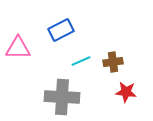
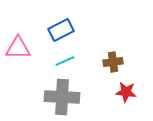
cyan line: moved 16 px left
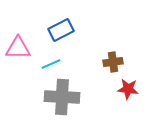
cyan line: moved 14 px left, 3 px down
red star: moved 2 px right, 3 px up
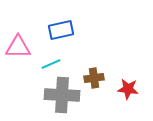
blue rectangle: rotated 15 degrees clockwise
pink triangle: moved 1 px up
brown cross: moved 19 px left, 16 px down
gray cross: moved 2 px up
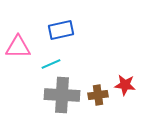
brown cross: moved 4 px right, 17 px down
red star: moved 3 px left, 4 px up
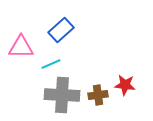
blue rectangle: rotated 30 degrees counterclockwise
pink triangle: moved 3 px right
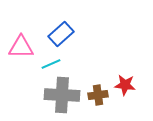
blue rectangle: moved 4 px down
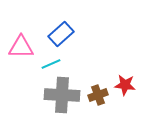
brown cross: rotated 12 degrees counterclockwise
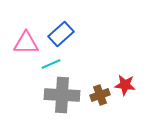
pink triangle: moved 5 px right, 4 px up
brown cross: moved 2 px right
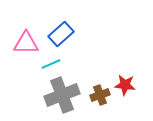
gray cross: rotated 24 degrees counterclockwise
